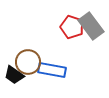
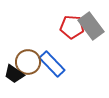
red pentagon: rotated 15 degrees counterclockwise
blue rectangle: moved 6 px up; rotated 36 degrees clockwise
black trapezoid: moved 1 px up
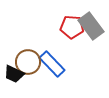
black trapezoid: rotated 10 degrees counterclockwise
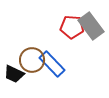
brown circle: moved 4 px right, 2 px up
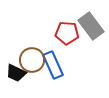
red pentagon: moved 5 px left, 6 px down
blue rectangle: moved 1 px right, 1 px down; rotated 20 degrees clockwise
black trapezoid: moved 2 px right, 1 px up
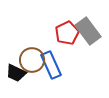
gray rectangle: moved 3 px left, 5 px down
red pentagon: rotated 30 degrees counterclockwise
blue rectangle: moved 2 px left
